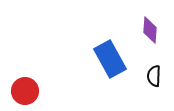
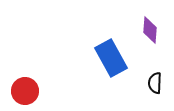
blue rectangle: moved 1 px right, 1 px up
black semicircle: moved 1 px right, 7 px down
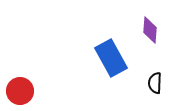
red circle: moved 5 px left
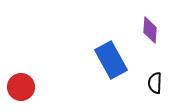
blue rectangle: moved 2 px down
red circle: moved 1 px right, 4 px up
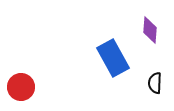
blue rectangle: moved 2 px right, 2 px up
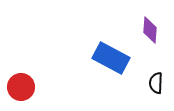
blue rectangle: moved 2 px left; rotated 33 degrees counterclockwise
black semicircle: moved 1 px right
